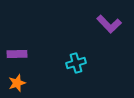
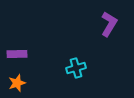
purple L-shape: rotated 105 degrees counterclockwise
cyan cross: moved 5 px down
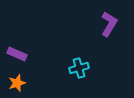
purple rectangle: rotated 24 degrees clockwise
cyan cross: moved 3 px right
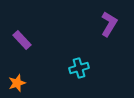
purple rectangle: moved 5 px right, 14 px up; rotated 24 degrees clockwise
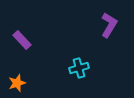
purple L-shape: moved 1 px down
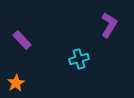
cyan cross: moved 9 px up
orange star: moved 1 px left; rotated 12 degrees counterclockwise
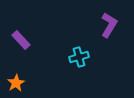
purple rectangle: moved 1 px left
cyan cross: moved 2 px up
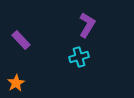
purple L-shape: moved 22 px left
